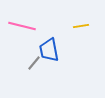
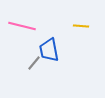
yellow line: rotated 14 degrees clockwise
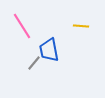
pink line: rotated 44 degrees clockwise
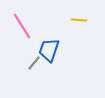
yellow line: moved 2 px left, 6 px up
blue trapezoid: rotated 30 degrees clockwise
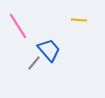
pink line: moved 4 px left
blue trapezoid: rotated 120 degrees clockwise
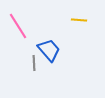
gray line: rotated 42 degrees counterclockwise
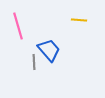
pink line: rotated 16 degrees clockwise
gray line: moved 1 px up
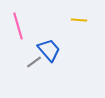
gray line: rotated 56 degrees clockwise
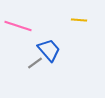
pink line: rotated 56 degrees counterclockwise
gray line: moved 1 px right, 1 px down
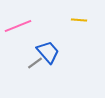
pink line: rotated 40 degrees counterclockwise
blue trapezoid: moved 1 px left, 2 px down
